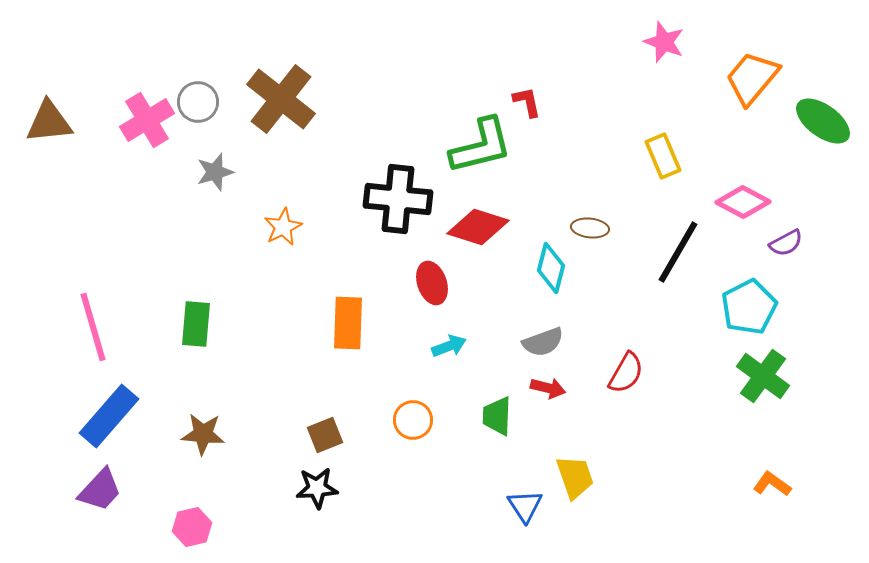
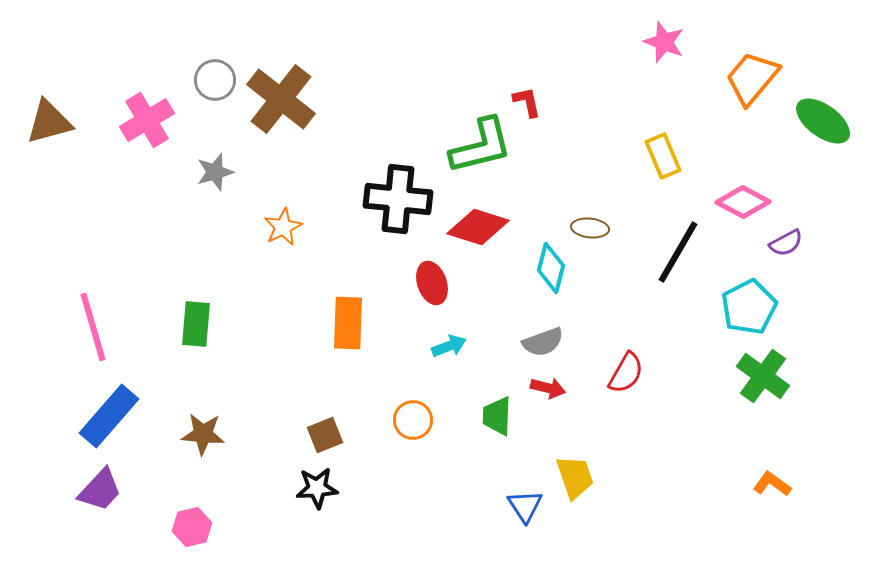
gray circle: moved 17 px right, 22 px up
brown triangle: rotated 9 degrees counterclockwise
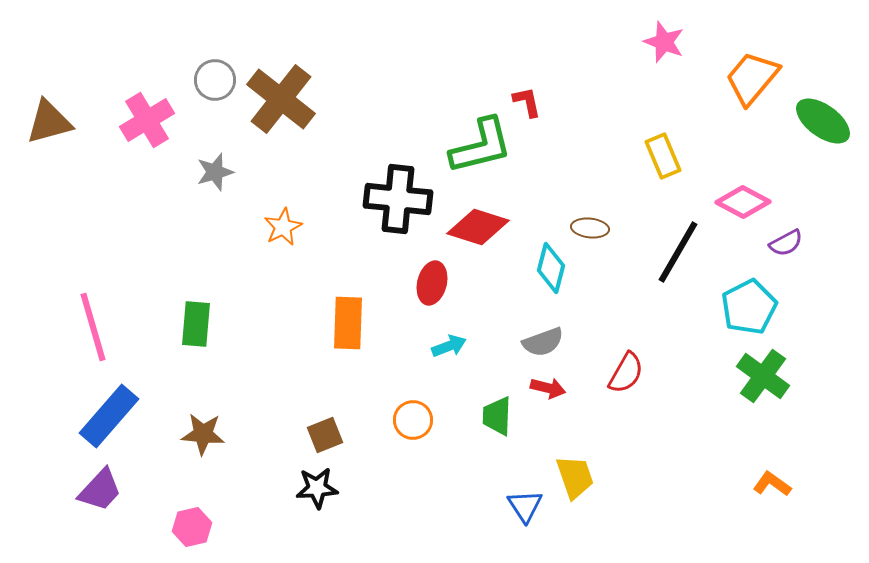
red ellipse: rotated 33 degrees clockwise
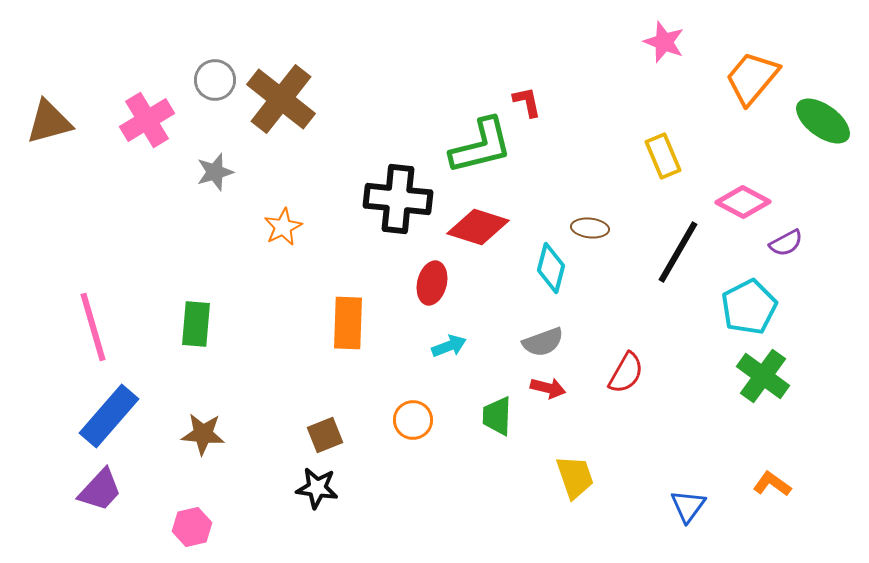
black star: rotated 12 degrees clockwise
blue triangle: moved 163 px right; rotated 9 degrees clockwise
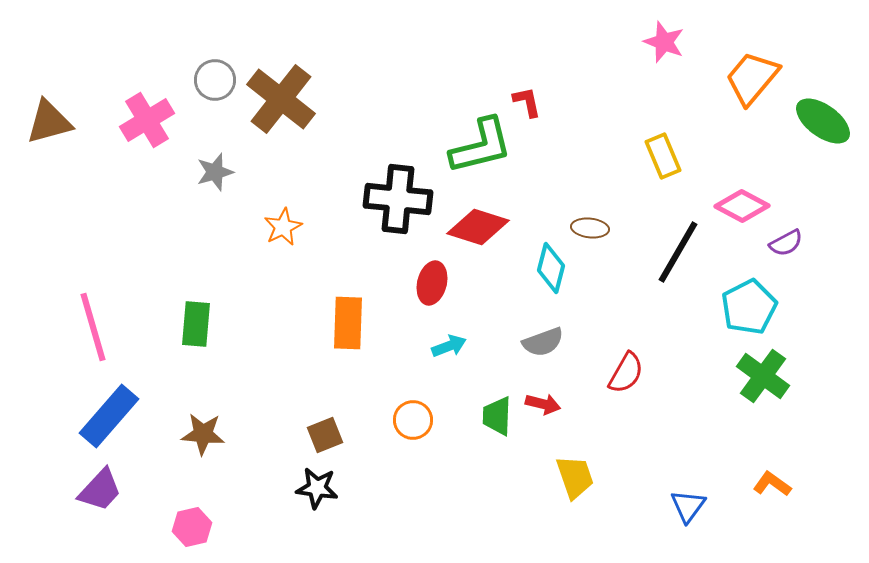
pink diamond: moved 1 px left, 4 px down
red arrow: moved 5 px left, 16 px down
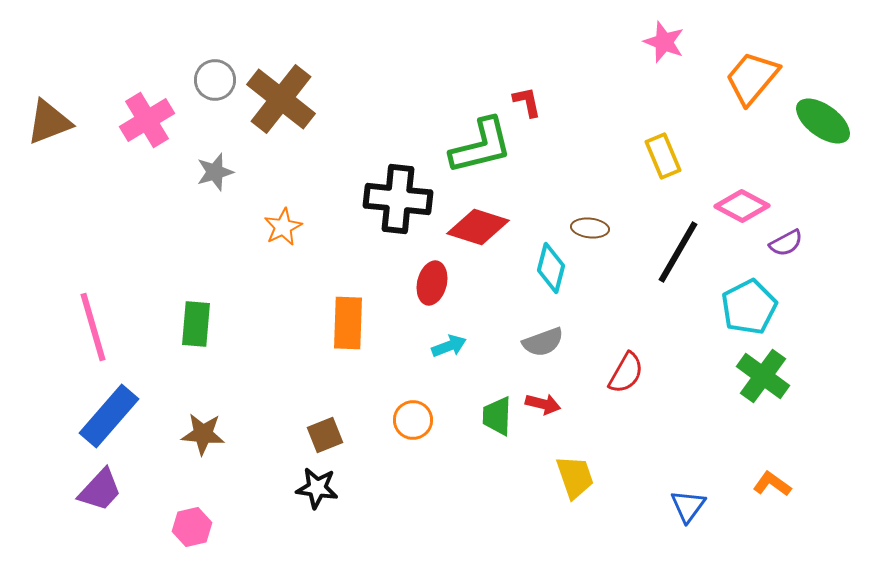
brown triangle: rotated 6 degrees counterclockwise
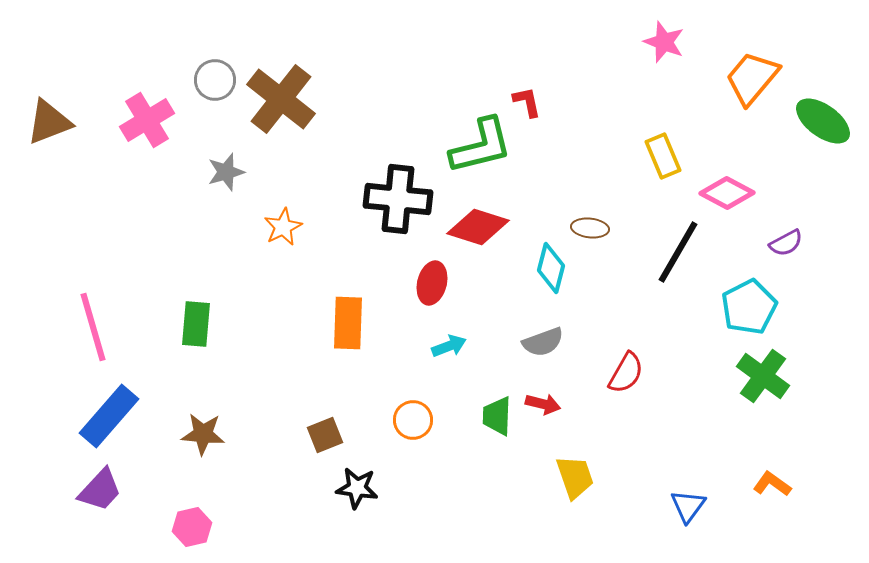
gray star: moved 11 px right
pink diamond: moved 15 px left, 13 px up
black star: moved 40 px right
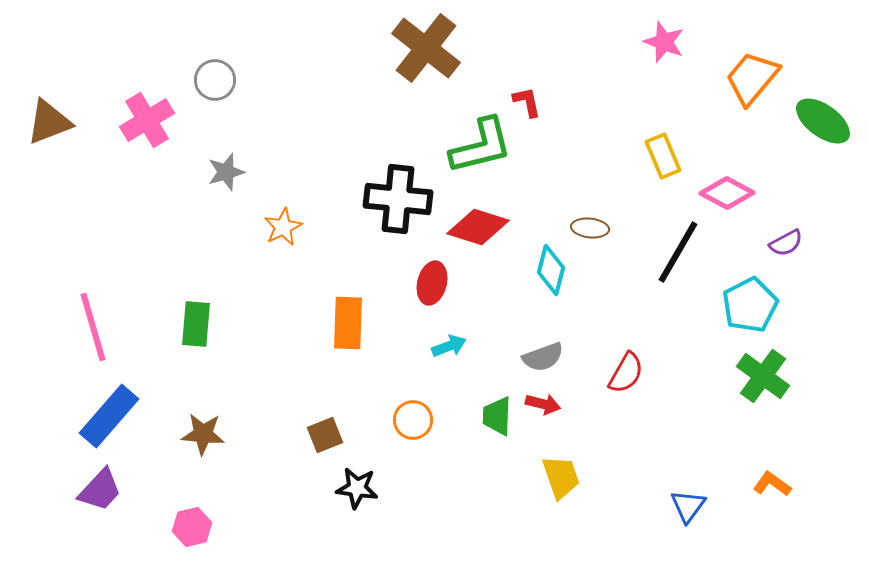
brown cross: moved 145 px right, 51 px up
cyan diamond: moved 2 px down
cyan pentagon: moved 1 px right, 2 px up
gray semicircle: moved 15 px down
yellow trapezoid: moved 14 px left
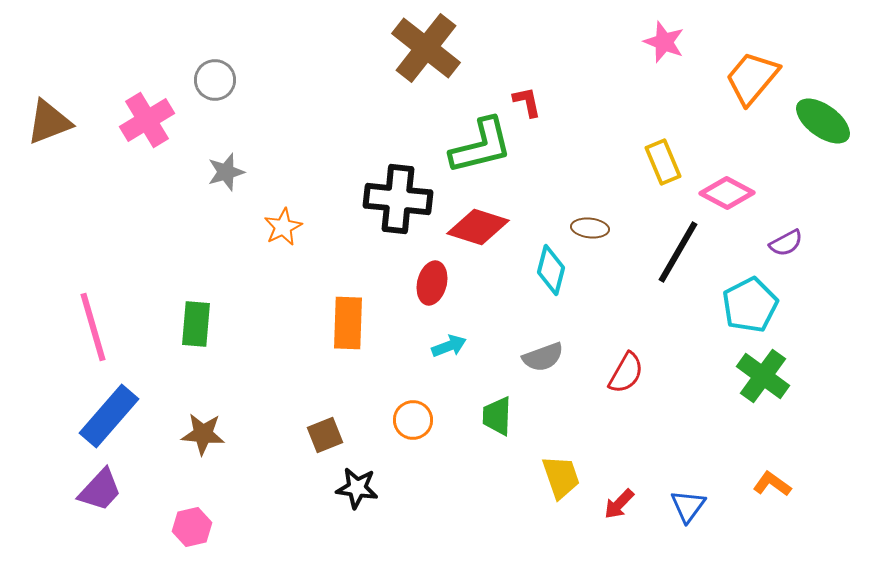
yellow rectangle: moved 6 px down
red arrow: moved 76 px right, 100 px down; rotated 120 degrees clockwise
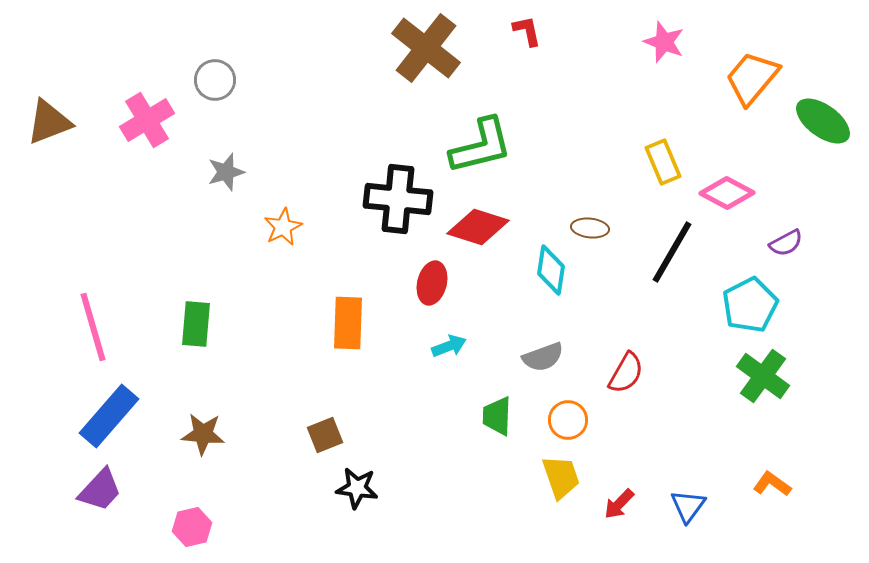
red L-shape: moved 71 px up
black line: moved 6 px left
cyan diamond: rotated 6 degrees counterclockwise
orange circle: moved 155 px right
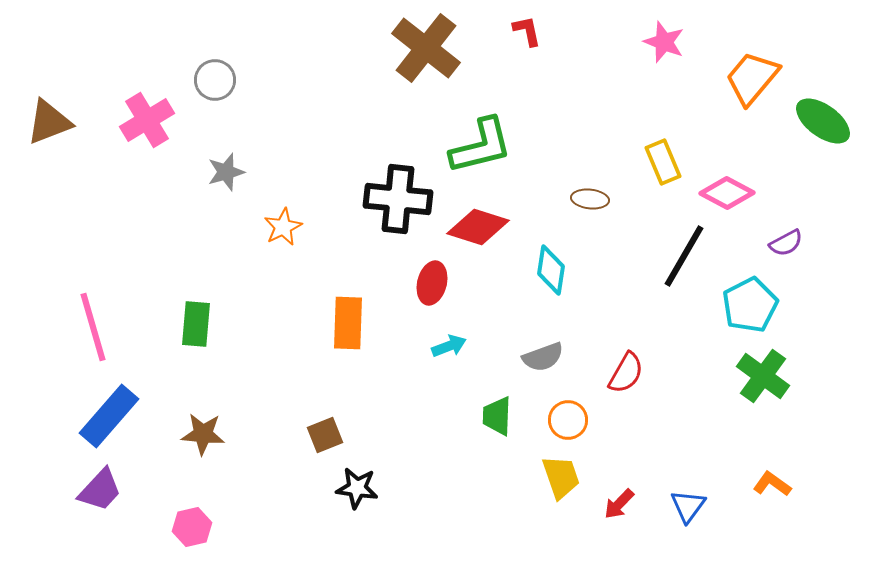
brown ellipse: moved 29 px up
black line: moved 12 px right, 4 px down
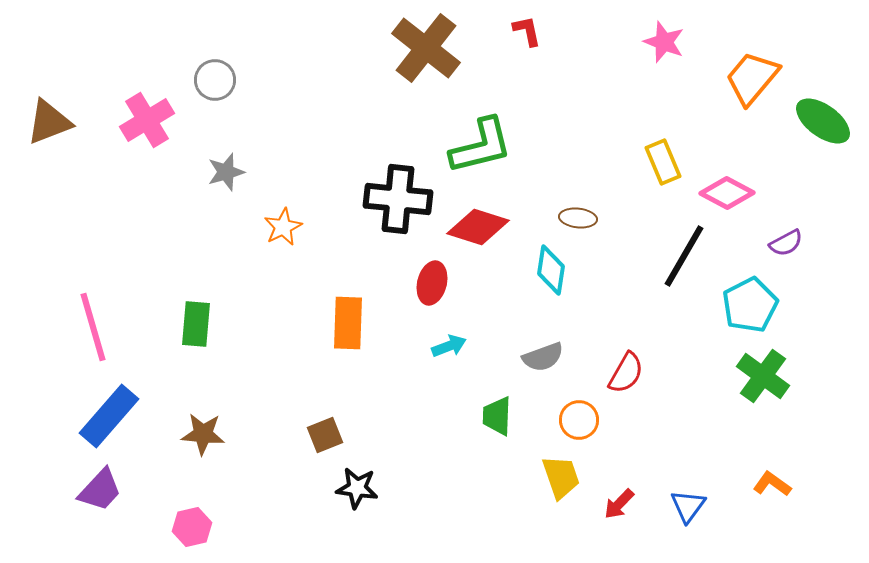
brown ellipse: moved 12 px left, 19 px down
orange circle: moved 11 px right
